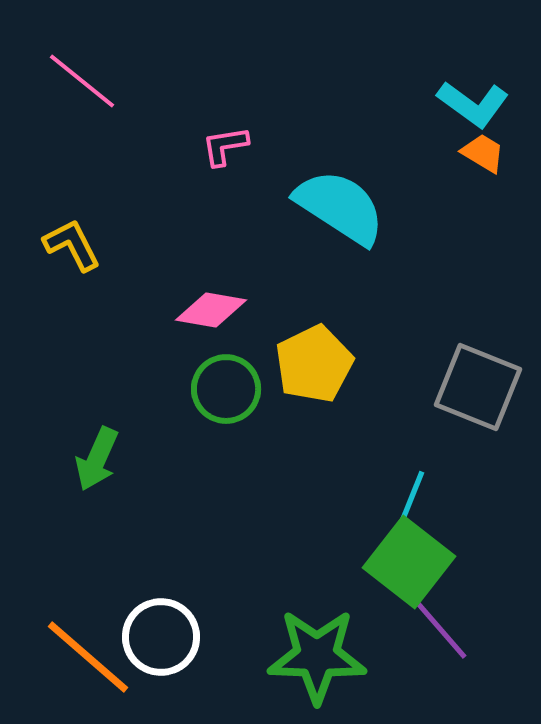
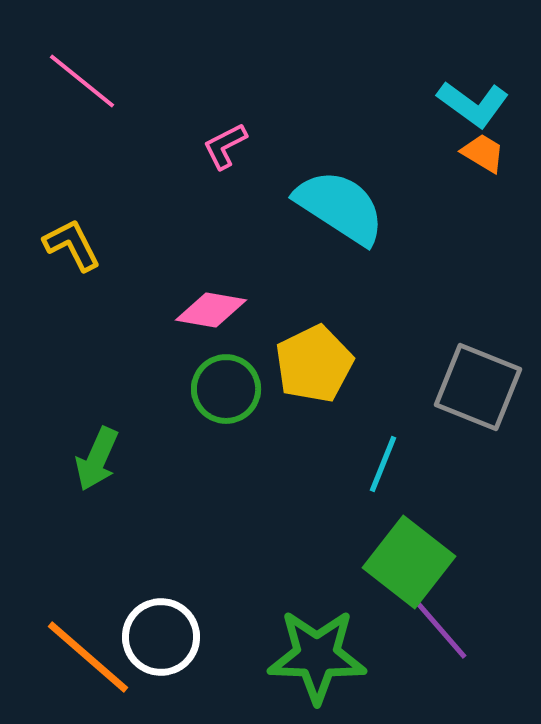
pink L-shape: rotated 18 degrees counterclockwise
cyan line: moved 28 px left, 35 px up
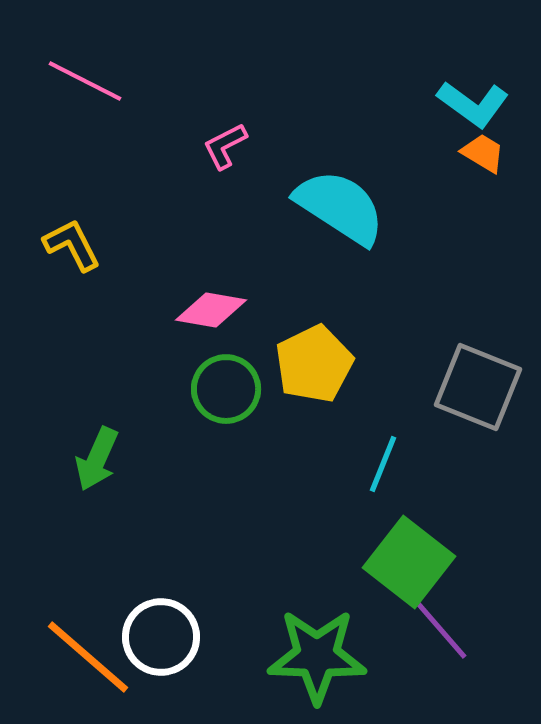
pink line: moved 3 px right; rotated 12 degrees counterclockwise
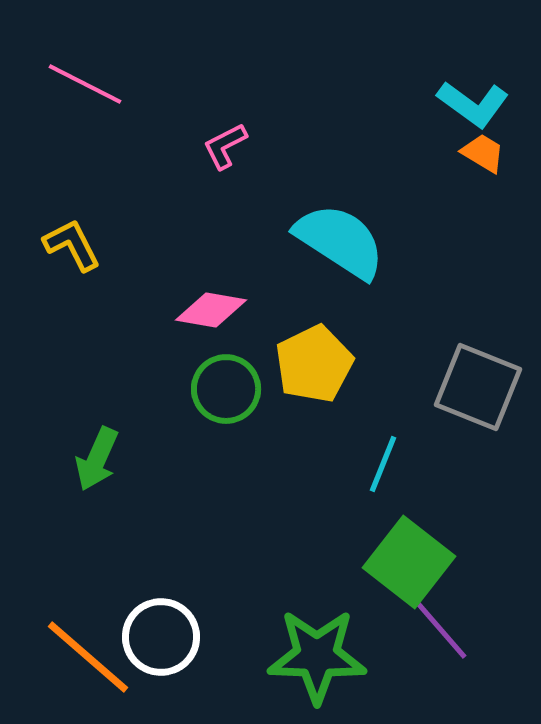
pink line: moved 3 px down
cyan semicircle: moved 34 px down
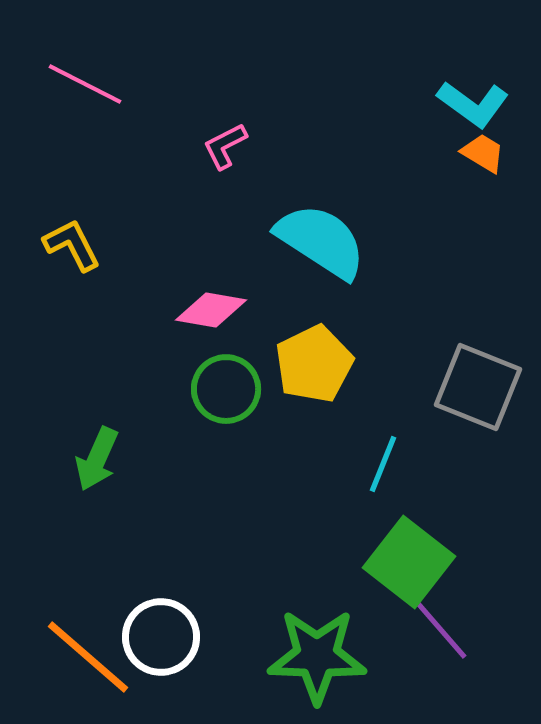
cyan semicircle: moved 19 px left
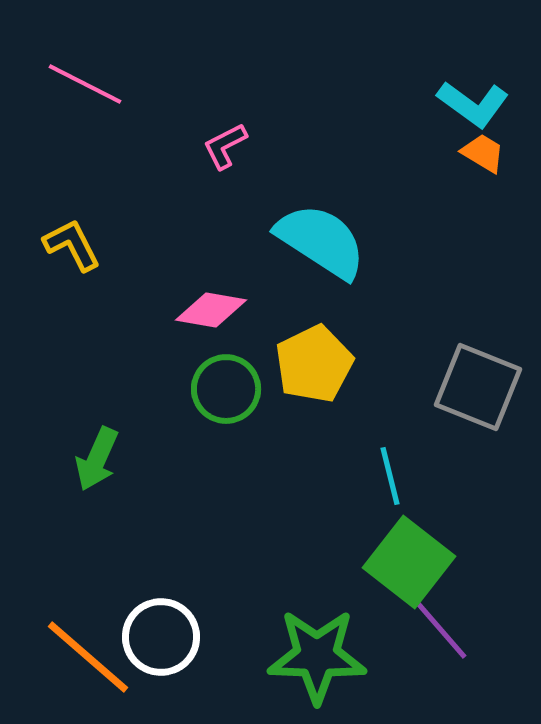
cyan line: moved 7 px right, 12 px down; rotated 36 degrees counterclockwise
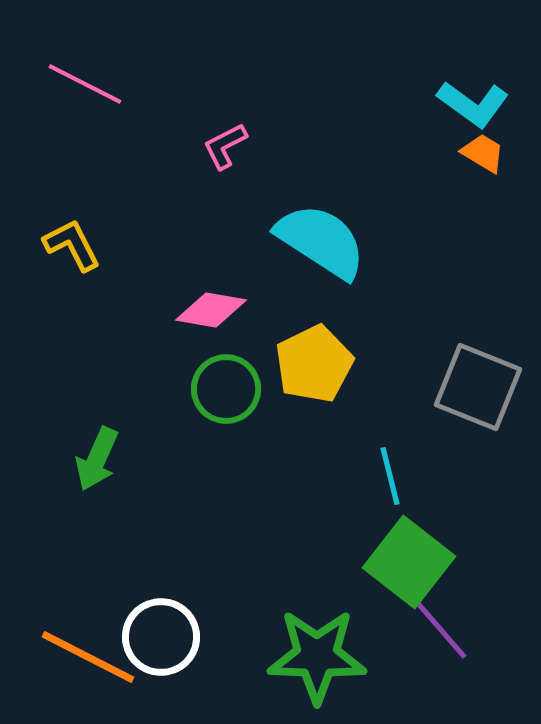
orange line: rotated 14 degrees counterclockwise
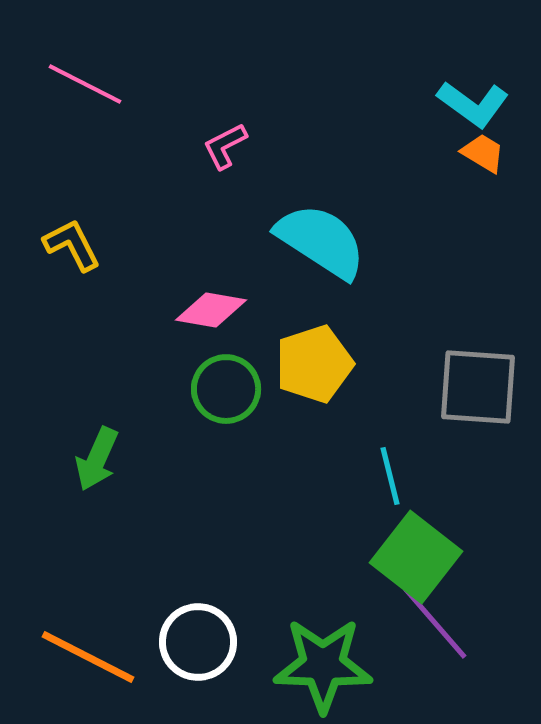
yellow pentagon: rotated 8 degrees clockwise
gray square: rotated 18 degrees counterclockwise
green square: moved 7 px right, 5 px up
white circle: moved 37 px right, 5 px down
green star: moved 6 px right, 9 px down
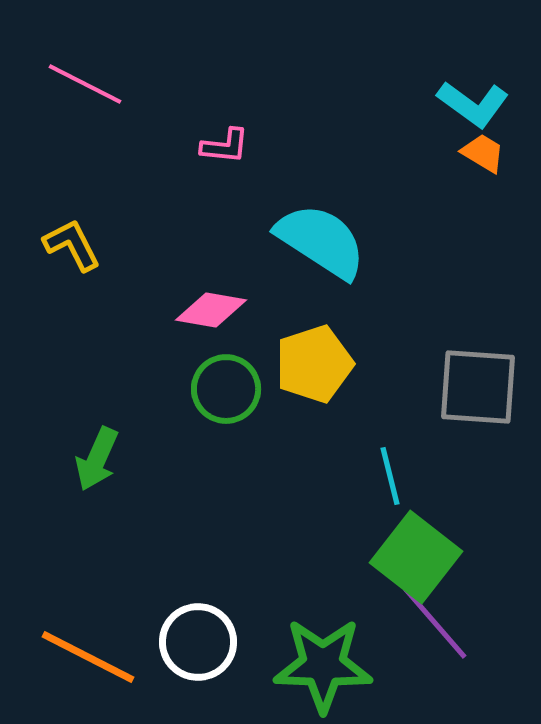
pink L-shape: rotated 147 degrees counterclockwise
